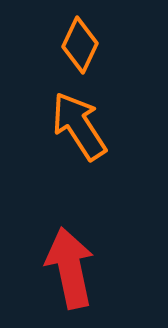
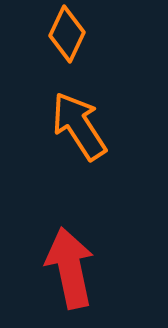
orange diamond: moved 13 px left, 11 px up
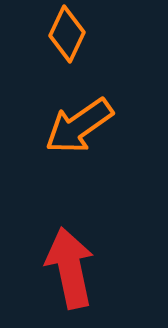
orange arrow: rotated 92 degrees counterclockwise
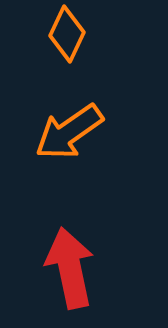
orange arrow: moved 10 px left, 6 px down
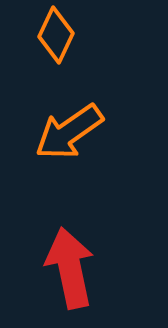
orange diamond: moved 11 px left, 1 px down
